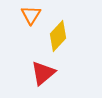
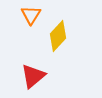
red triangle: moved 10 px left, 3 px down
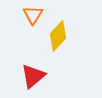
orange triangle: moved 2 px right
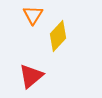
red triangle: moved 2 px left
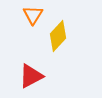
red triangle: rotated 12 degrees clockwise
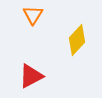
yellow diamond: moved 19 px right, 4 px down
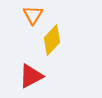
yellow diamond: moved 25 px left
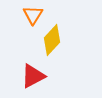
red triangle: moved 2 px right
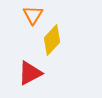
red triangle: moved 3 px left, 3 px up
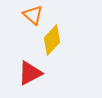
orange triangle: rotated 20 degrees counterclockwise
